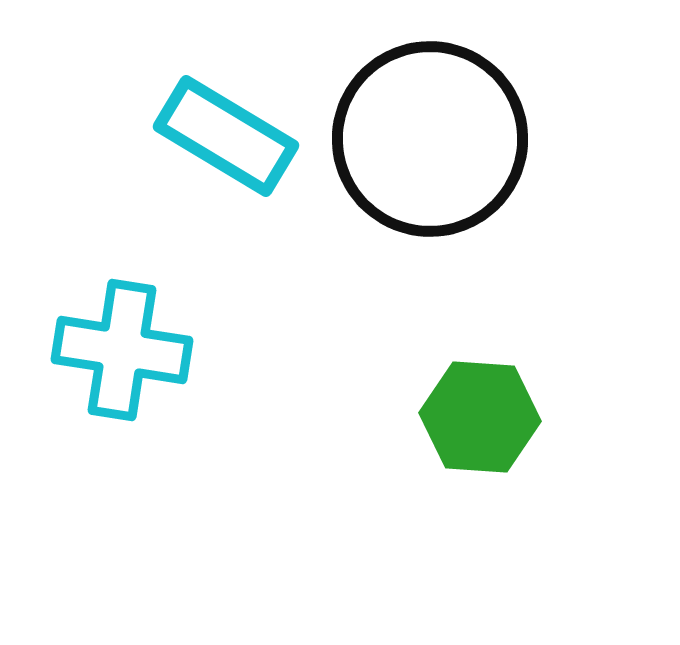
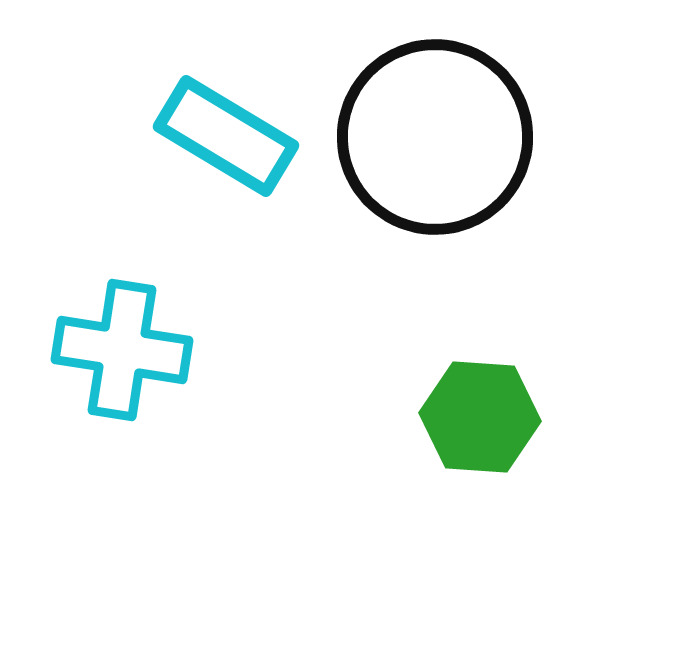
black circle: moved 5 px right, 2 px up
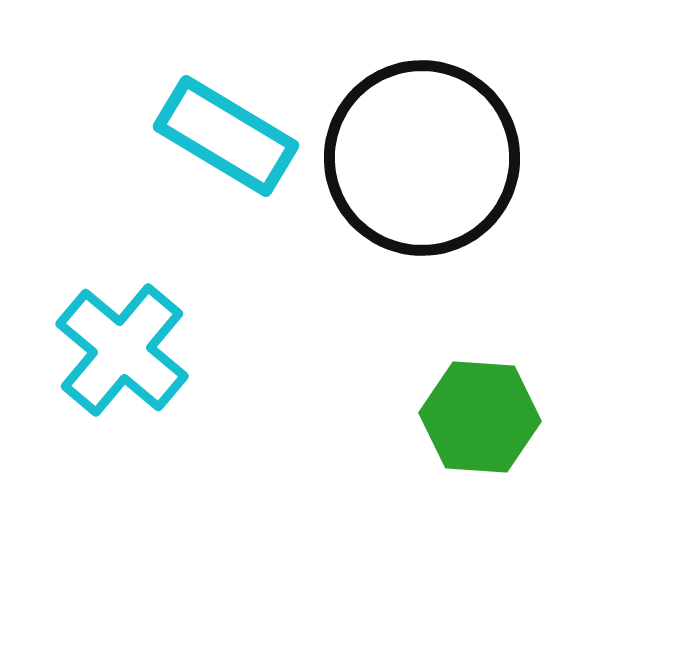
black circle: moved 13 px left, 21 px down
cyan cross: rotated 31 degrees clockwise
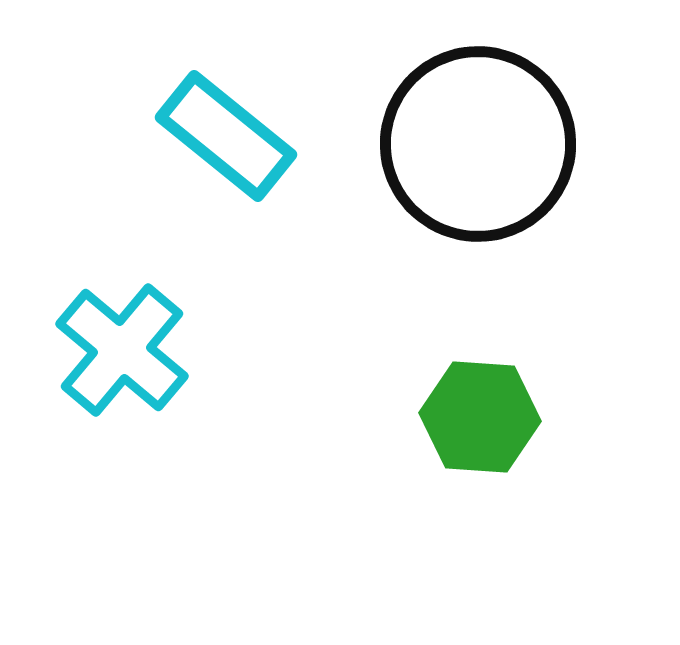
cyan rectangle: rotated 8 degrees clockwise
black circle: moved 56 px right, 14 px up
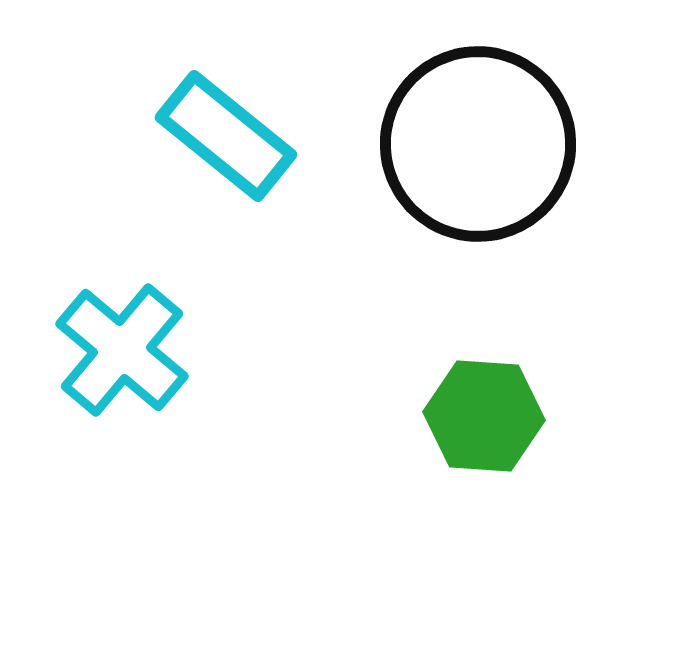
green hexagon: moved 4 px right, 1 px up
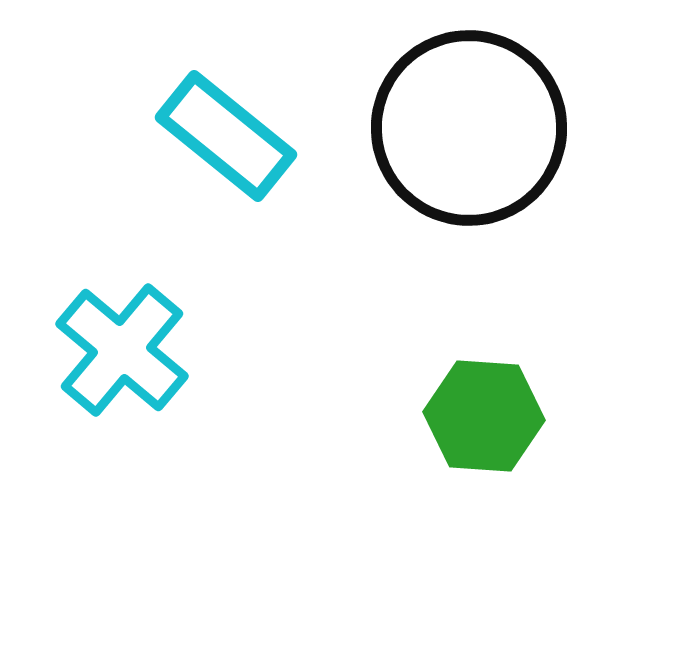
black circle: moved 9 px left, 16 px up
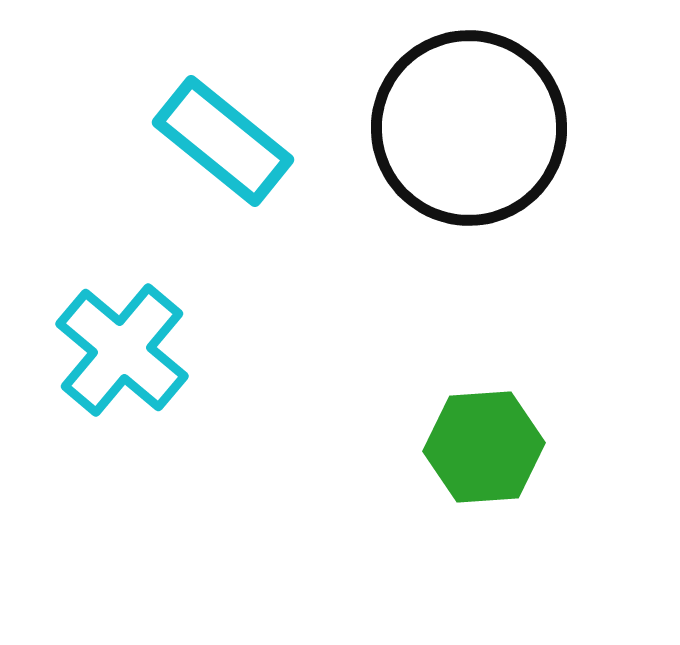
cyan rectangle: moved 3 px left, 5 px down
green hexagon: moved 31 px down; rotated 8 degrees counterclockwise
